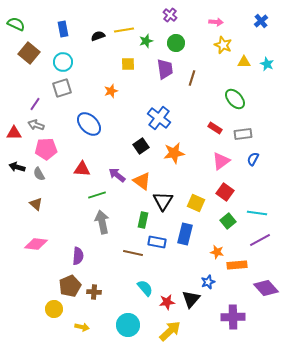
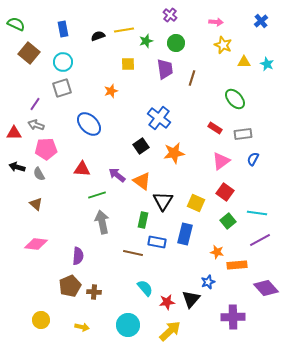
yellow circle at (54, 309): moved 13 px left, 11 px down
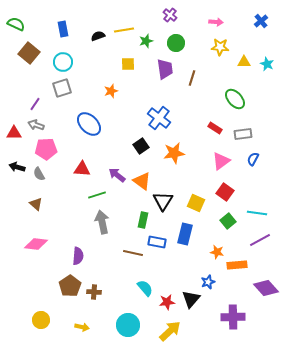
yellow star at (223, 45): moved 3 px left, 2 px down; rotated 18 degrees counterclockwise
brown pentagon at (70, 286): rotated 10 degrees counterclockwise
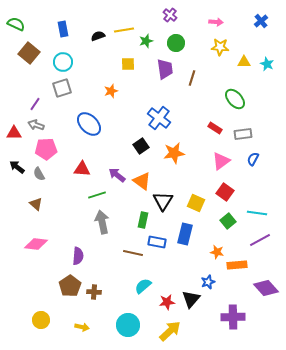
black arrow at (17, 167): rotated 21 degrees clockwise
cyan semicircle at (145, 288): moved 2 px left, 2 px up; rotated 90 degrees counterclockwise
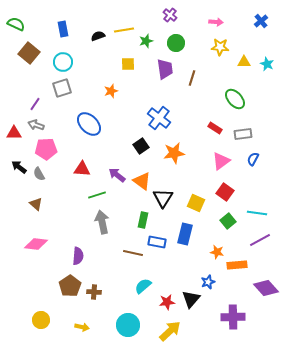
black arrow at (17, 167): moved 2 px right
black triangle at (163, 201): moved 3 px up
